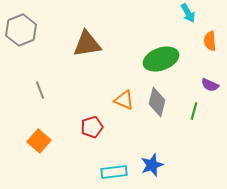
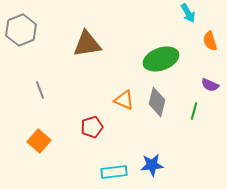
orange semicircle: rotated 12 degrees counterclockwise
blue star: rotated 15 degrees clockwise
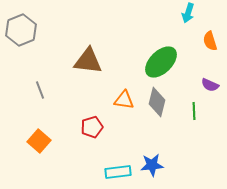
cyan arrow: rotated 48 degrees clockwise
brown triangle: moved 1 px right, 17 px down; rotated 16 degrees clockwise
green ellipse: moved 3 px down; rotated 24 degrees counterclockwise
orange triangle: rotated 15 degrees counterclockwise
green line: rotated 18 degrees counterclockwise
cyan rectangle: moved 4 px right
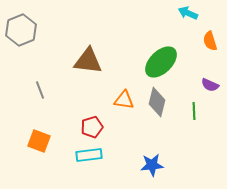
cyan arrow: rotated 96 degrees clockwise
orange square: rotated 20 degrees counterclockwise
cyan rectangle: moved 29 px left, 17 px up
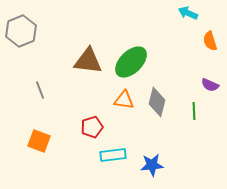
gray hexagon: moved 1 px down
green ellipse: moved 30 px left
cyan rectangle: moved 24 px right
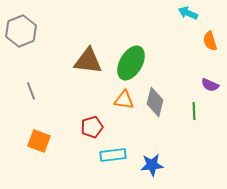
green ellipse: moved 1 px down; rotated 16 degrees counterclockwise
gray line: moved 9 px left, 1 px down
gray diamond: moved 2 px left
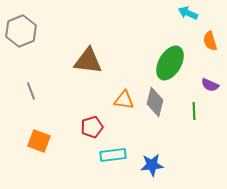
green ellipse: moved 39 px right
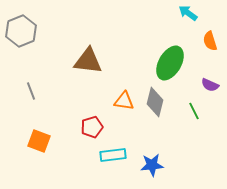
cyan arrow: rotated 12 degrees clockwise
orange triangle: moved 1 px down
green line: rotated 24 degrees counterclockwise
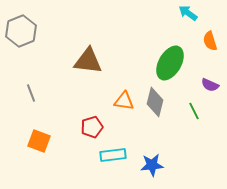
gray line: moved 2 px down
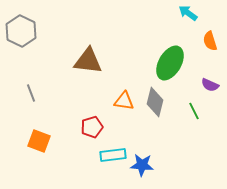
gray hexagon: rotated 12 degrees counterclockwise
blue star: moved 10 px left; rotated 10 degrees clockwise
